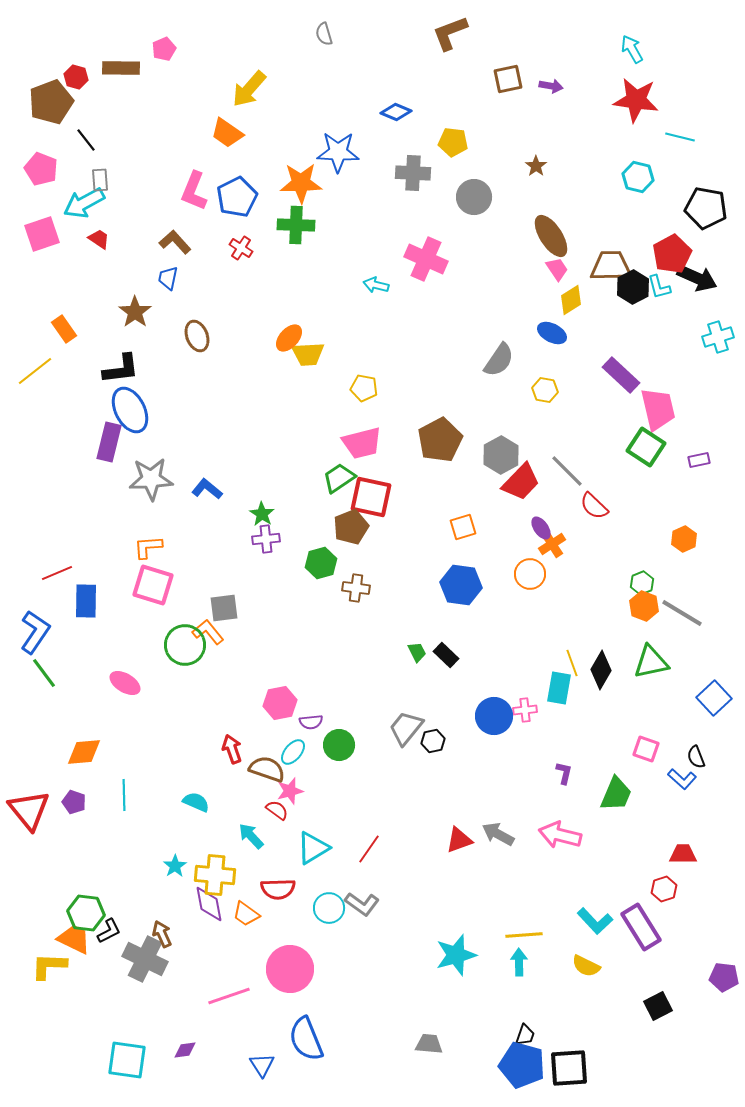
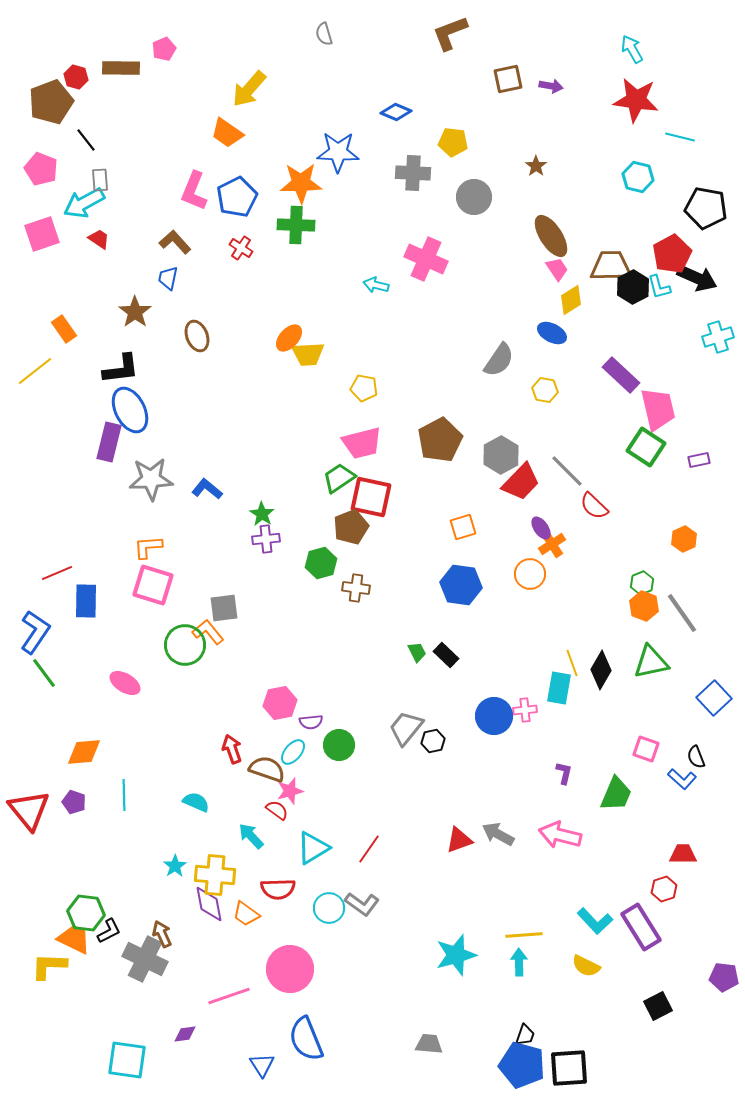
gray line at (682, 613): rotated 24 degrees clockwise
purple diamond at (185, 1050): moved 16 px up
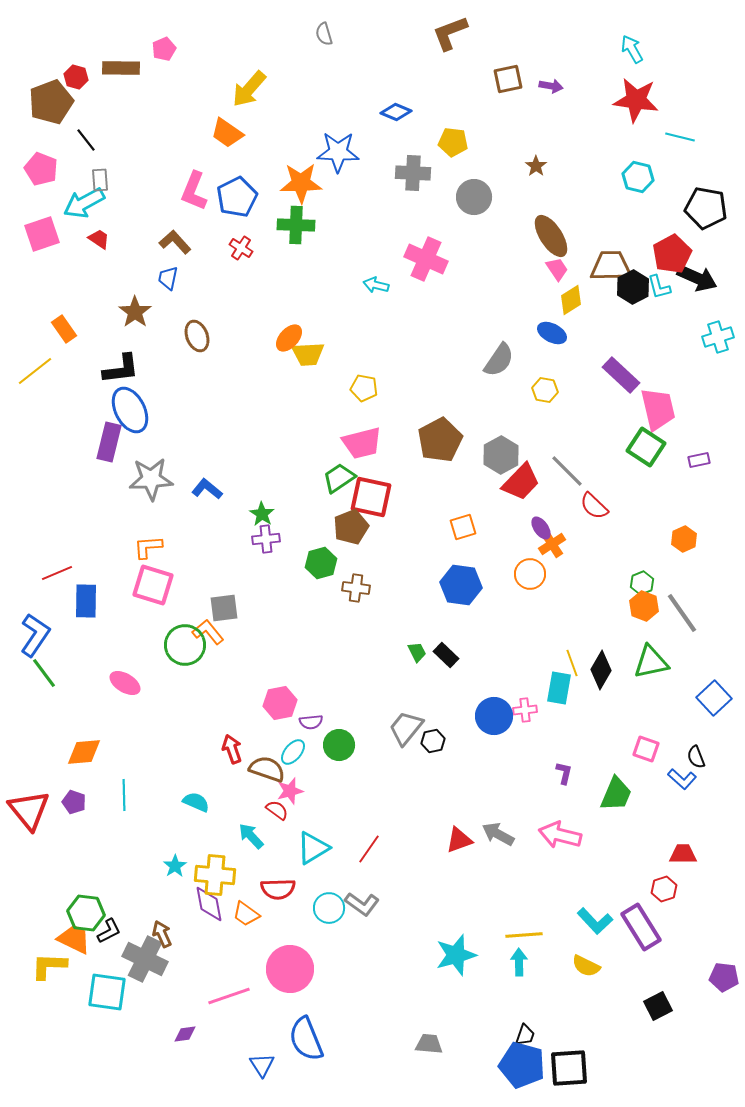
blue L-shape at (35, 632): moved 3 px down
cyan square at (127, 1060): moved 20 px left, 68 px up
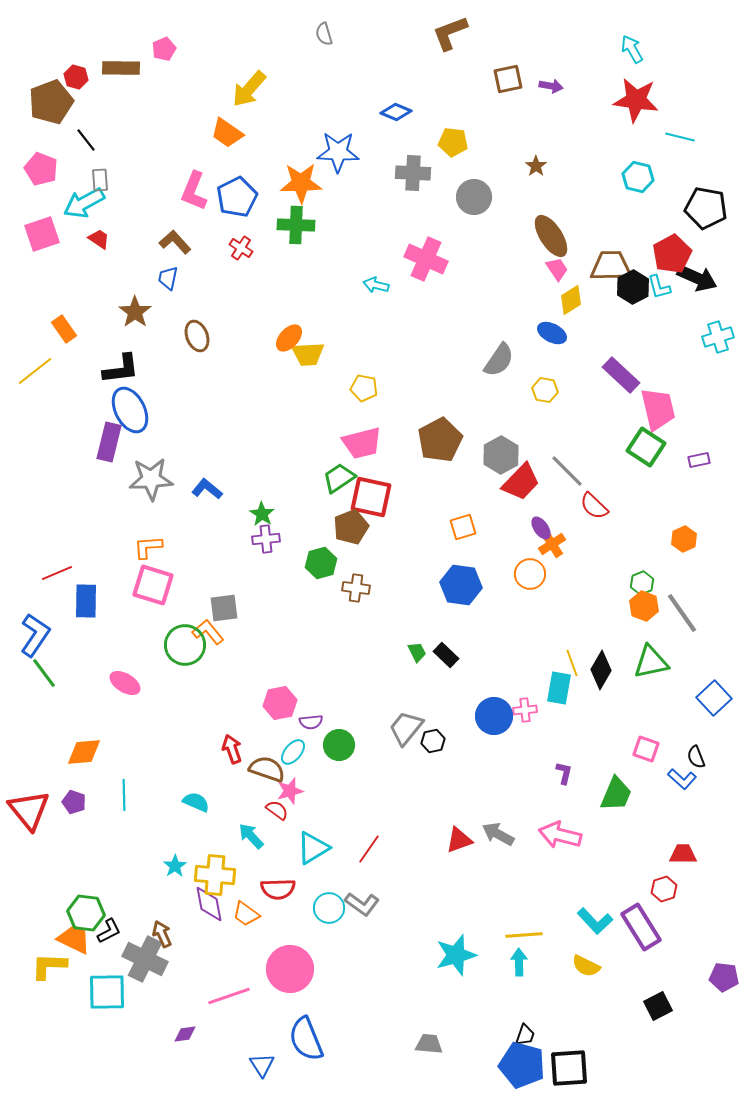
cyan square at (107, 992): rotated 9 degrees counterclockwise
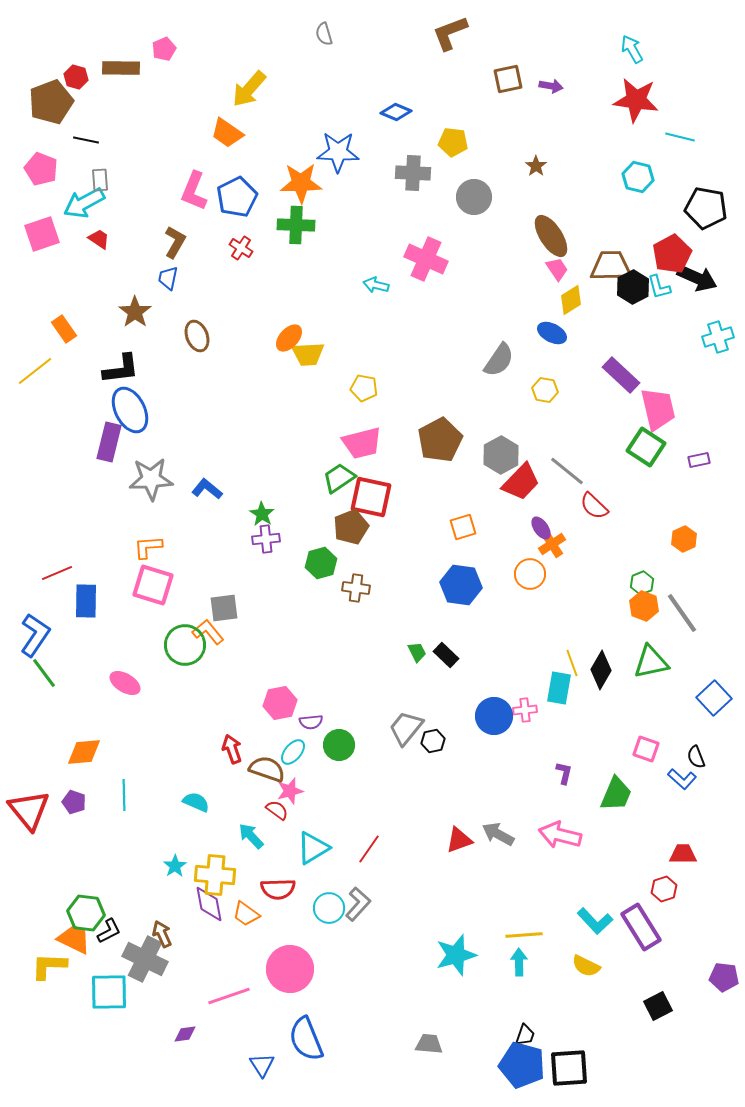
black line at (86, 140): rotated 40 degrees counterclockwise
brown L-shape at (175, 242): rotated 72 degrees clockwise
gray line at (567, 471): rotated 6 degrees counterclockwise
gray L-shape at (362, 904): moved 4 px left; rotated 84 degrees counterclockwise
cyan square at (107, 992): moved 2 px right
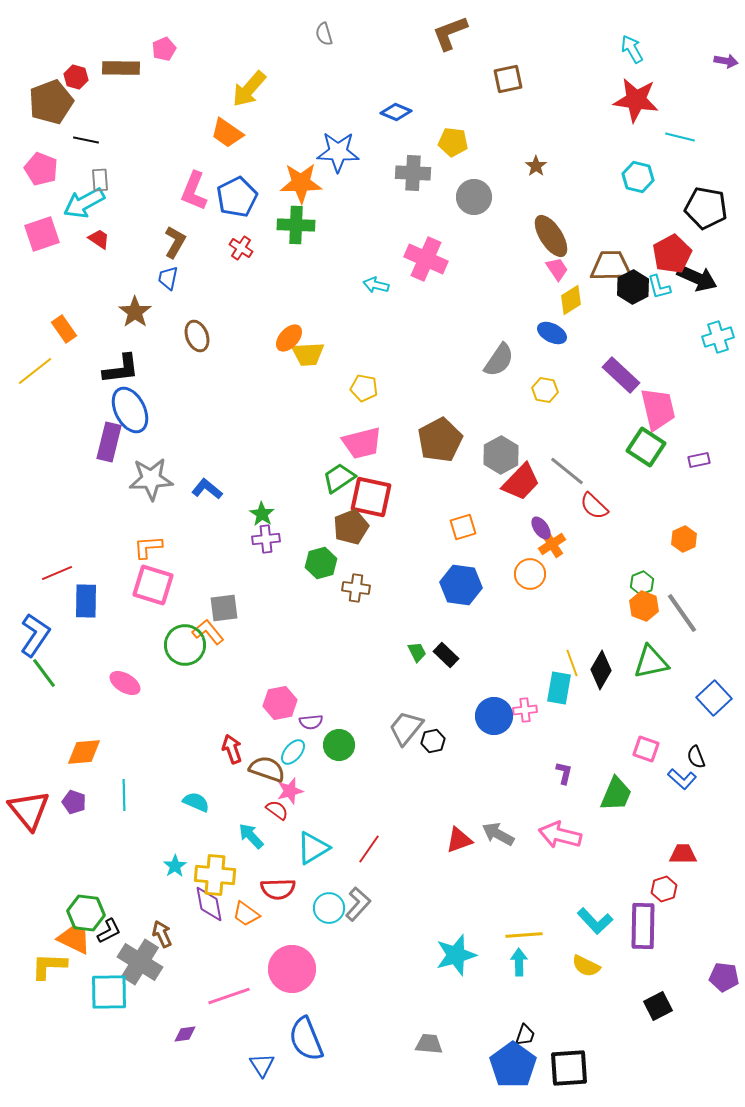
purple arrow at (551, 86): moved 175 px right, 25 px up
purple rectangle at (641, 927): moved 2 px right, 1 px up; rotated 33 degrees clockwise
gray cross at (145, 959): moved 5 px left, 3 px down; rotated 6 degrees clockwise
pink circle at (290, 969): moved 2 px right
blue pentagon at (522, 1065): moved 9 px left; rotated 21 degrees clockwise
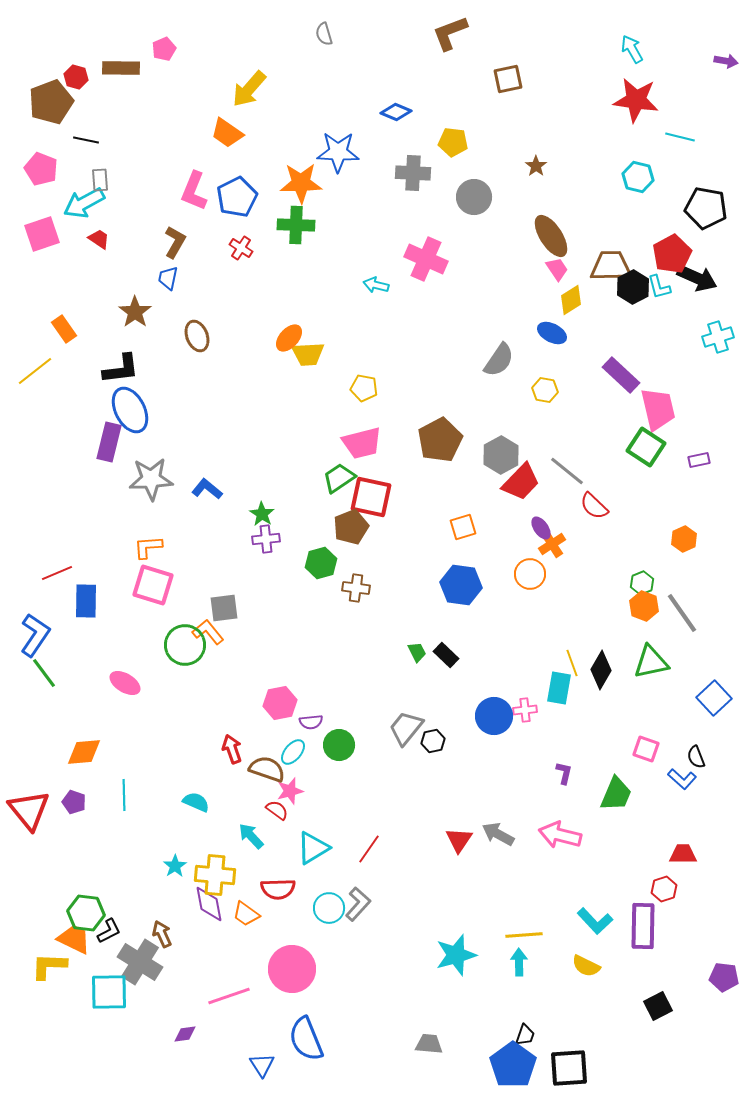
red triangle at (459, 840): rotated 36 degrees counterclockwise
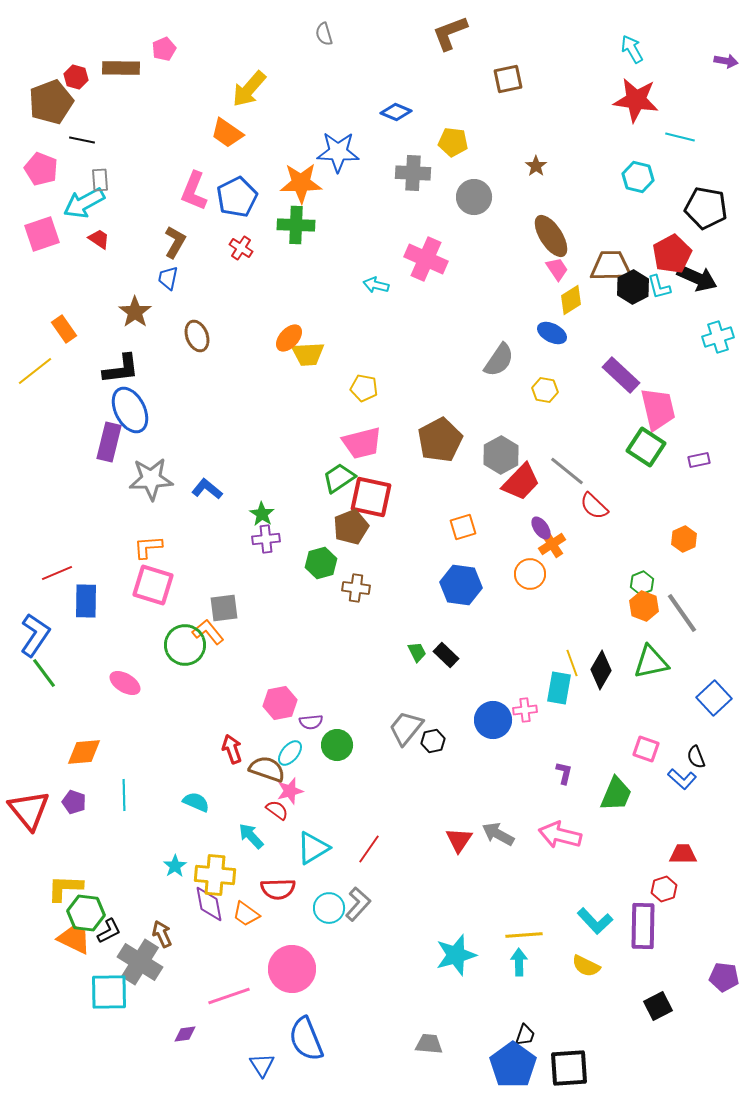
black line at (86, 140): moved 4 px left
blue circle at (494, 716): moved 1 px left, 4 px down
green circle at (339, 745): moved 2 px left
cyan ellipse at (293, 752): moved 3 px left, 1 px down
yellow L-shape at (49, 966): moved 16 px right, 78 px up
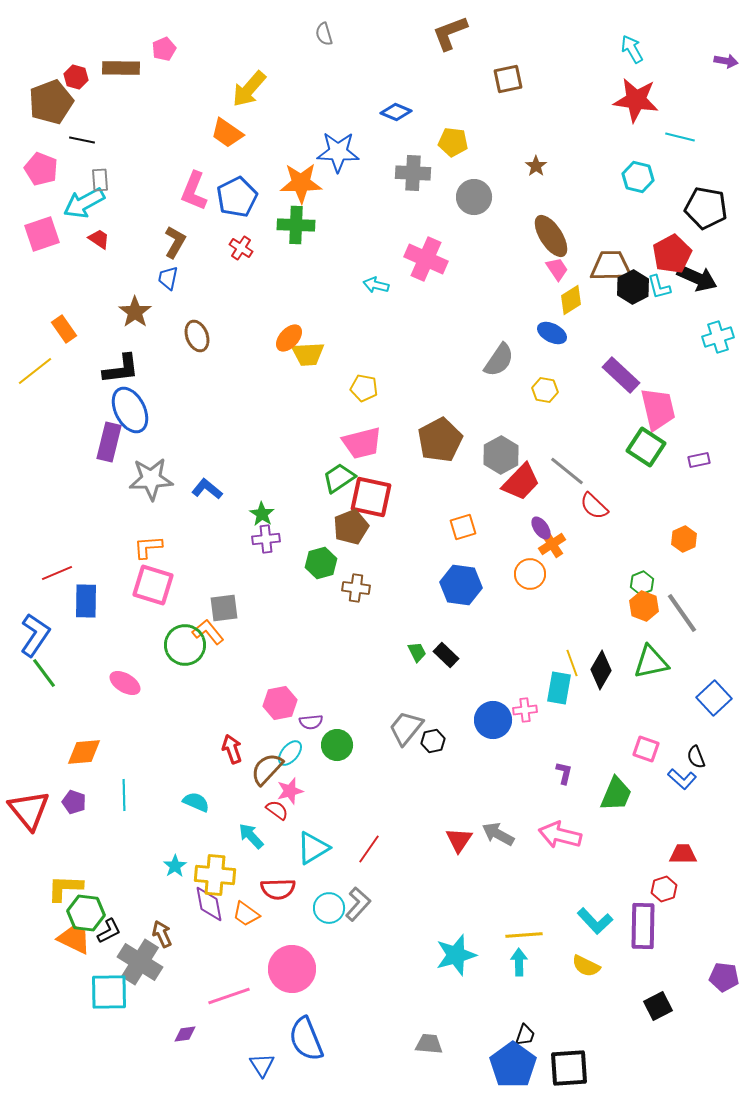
brown semicircle at (267, 769): rotated 66 degrees counterclockwise
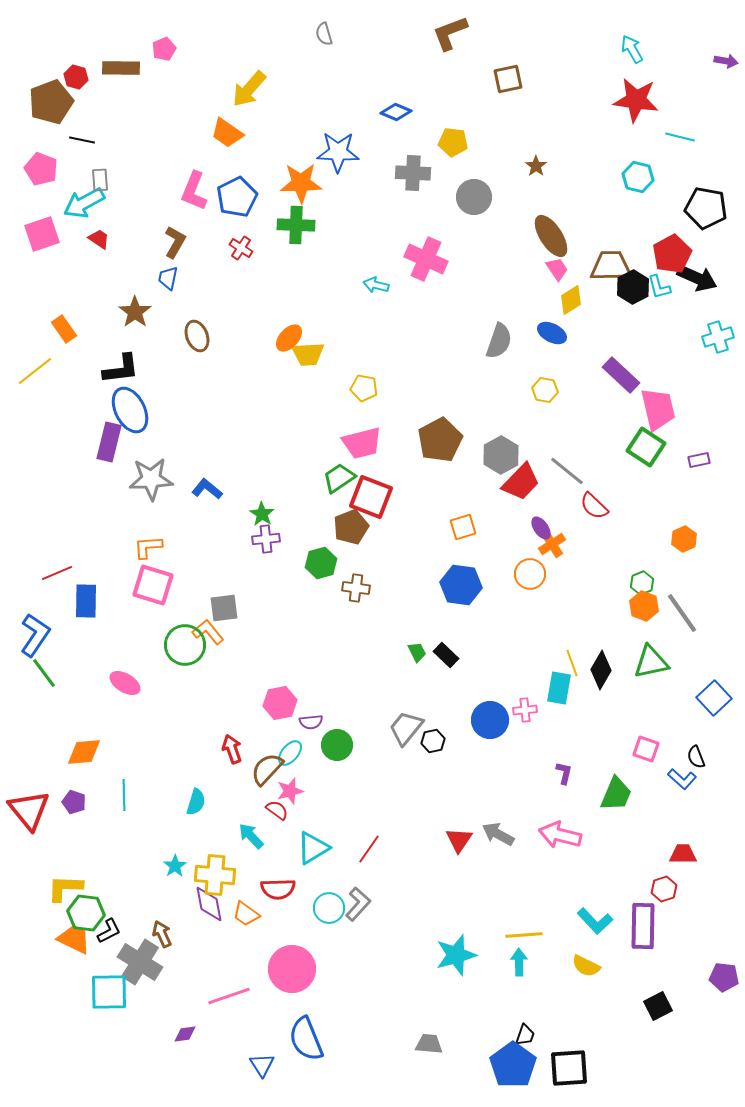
gray semicircle at (499, 360): moved 19 px up; rotated 15 degrees counterclockwise
red square at (371, 497): rotated 9 degrees clockwise
blue circle at (493, 720): moved 3 px left
cyan semicircle at (196, 802): rotated 84 degrees clockwise
